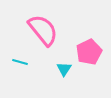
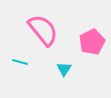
pink pentagon: moved 3 px right, 10 px up
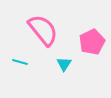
cyan triangle: moved 5 px up
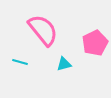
pink pentagon: moved 3 px right, 1 px down
cyan triangle: rotated 42 degrees clockwise
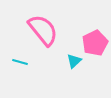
cyan triangle: moved 10 px right, 3 px up; rotated 28 degrees counterclockwise
